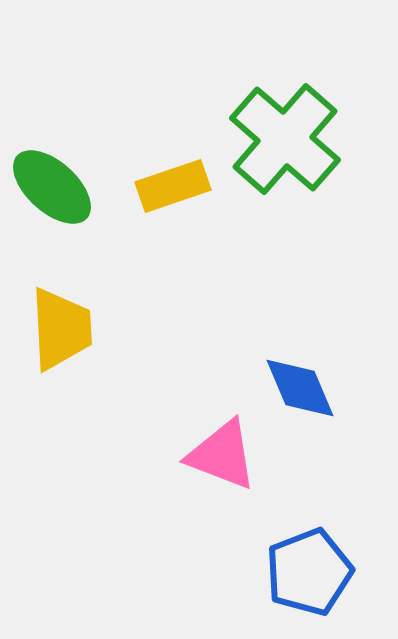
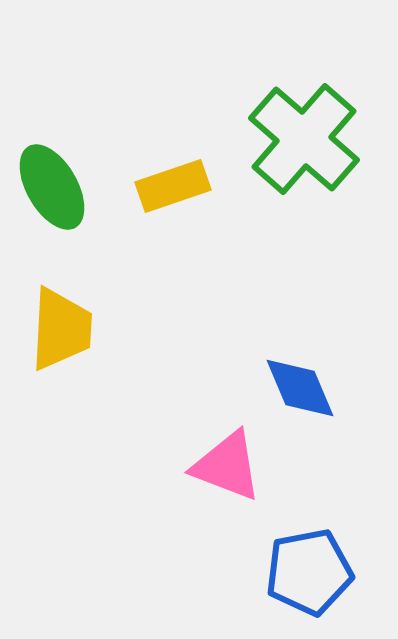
green cross: moved 19 px right
green ellipse: rotated 18 degrees clockwise
yellow trapezoid: rotated 6 degrees clockwise
pink triangle: moved 5 px right, 11 px down
blue pentagon: rotated 10 degrees clockwise
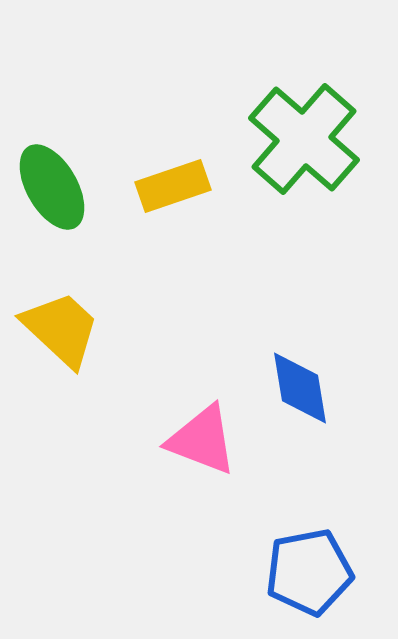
yellow trapezoid: rotated 50 degrees counterclockwise
blue diamond: rotated 14 degrees clockwise
pink triangle: moved 25 px left, 26 px up
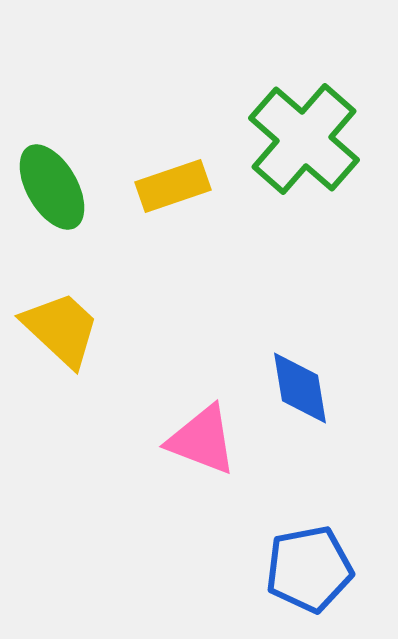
blue pentagon: moved 3 px up
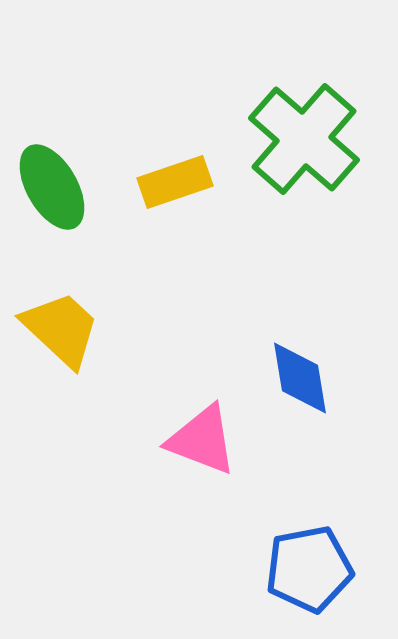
yellow rectangle: moved 2 px right, 4 px up
blue diamond: moved 10 px up
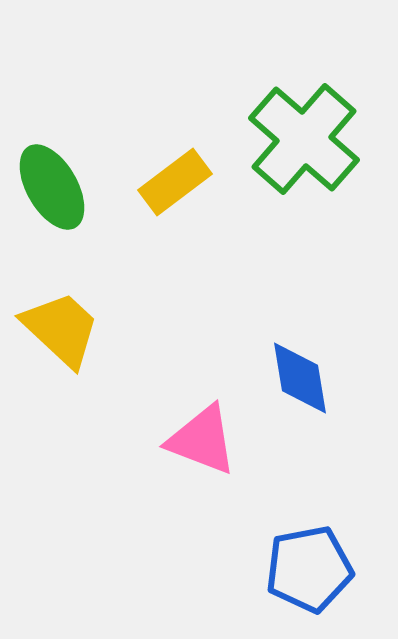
yellow rectangle: rotated 18 degrees counterclockwise
